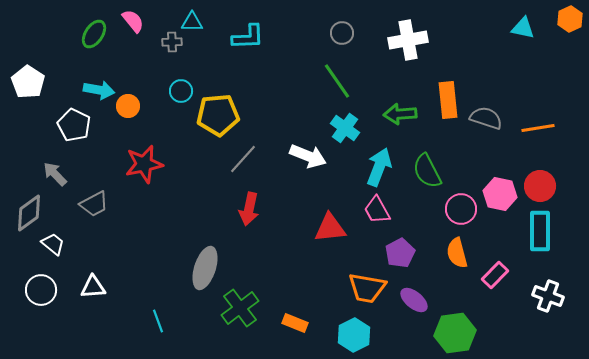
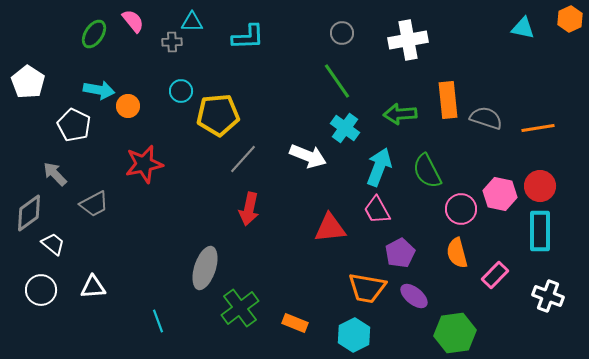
purple ellipse at (414, 300): moved 4 px up
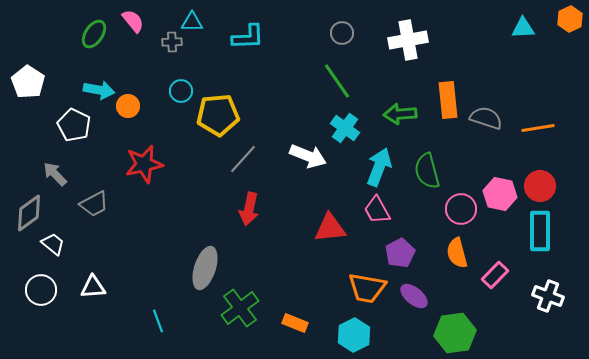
cyan triangle at (523, 28): rotated 15 degrees counterclockwise
green semicircle at (427, 171): rotated 12 degrees clockwise
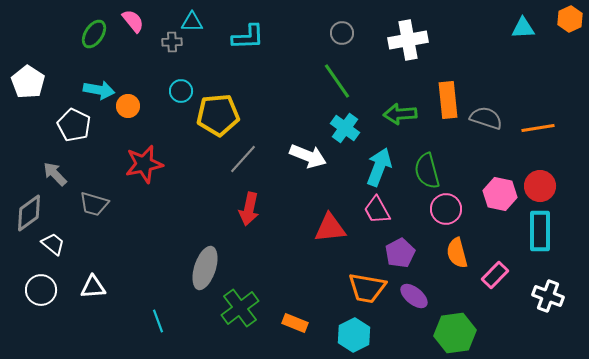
gray trapezoid at (94, 204): rotated 44 degrees clockwise
pink circle at (461, 209): moved 15 px left
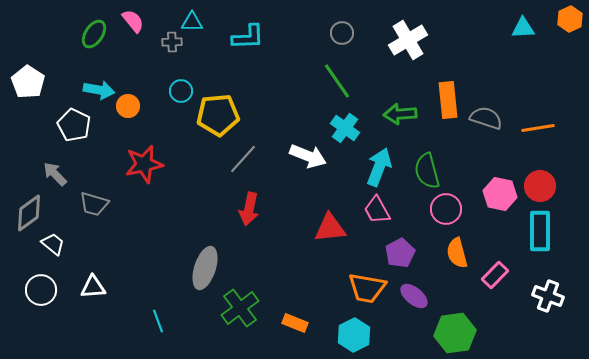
white cross at (408, 40): rotated 21 degrees counterclockwise
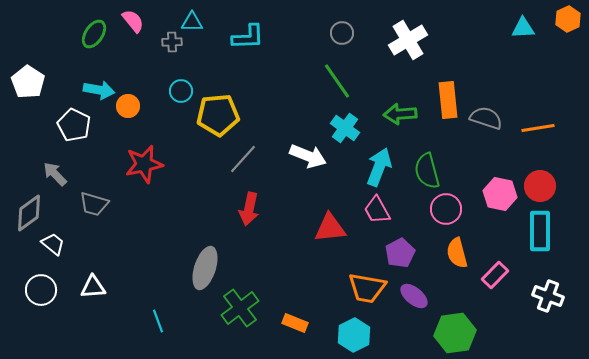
orange hexagon at (570, 19): moved 2 px left
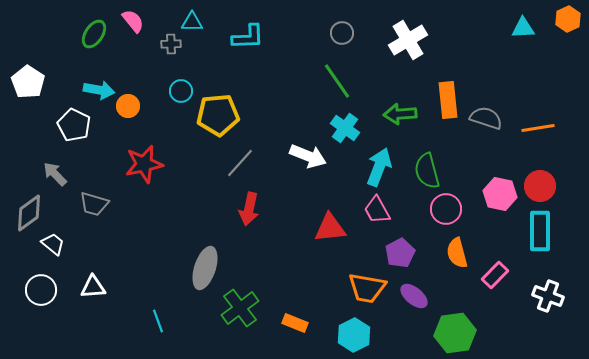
gray cross at (172, 42): moved 1 px left, 2 px down
gray line at (243, 159): moved 3 px left, 4 px down
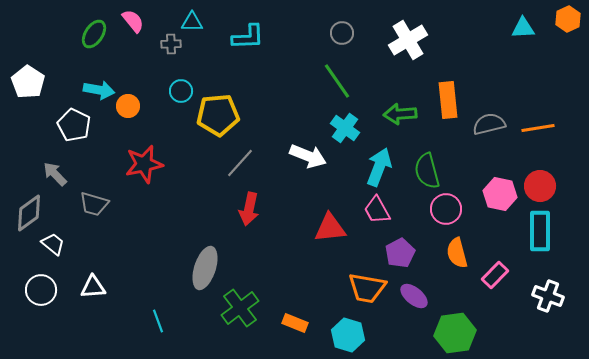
gray semicircle at (486, 118): moved 3 px right, 6 px down; rotated 32 degrees counterclockwise
cyan hexagon at (354, 335): moved 6 px left; rotated 16 degrees counterclockwise
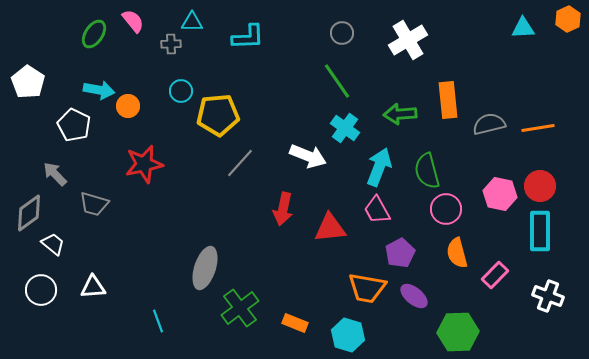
red arrow at (249, 209): moved 34 px right
green hexagon at (455, 333): moved 3 px right, 1 px up; rotated 6 degrees clockwise
